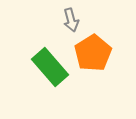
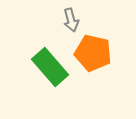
orange pentagon: rotated 27 degrees counterclockwise
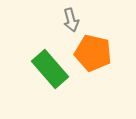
green rectangle: moved 2 px down
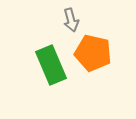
green rectangle: moved 1 px right, 4 px up; rotated 18 degrees clockwise
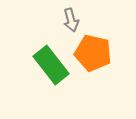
green rectangle: rotated 15 degrees counterclockwise
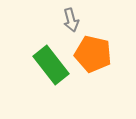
orange pentagon: moved 1 px down
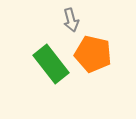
green rectangle: moved 1 px up
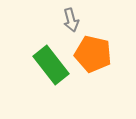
green rectangle: moved 1 px down
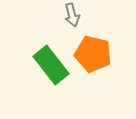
gray arrow: moved 1 px right, 5 px up
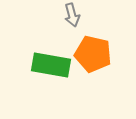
green rectangle: rotated 42 degrees counterclockwise
